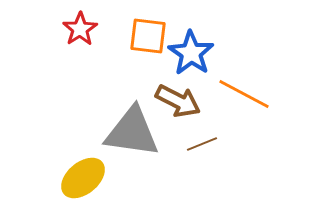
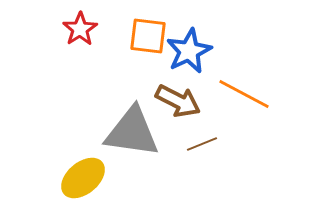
blue star: moved 2 px left, 2 px up; rotated 12 degrees clockwise
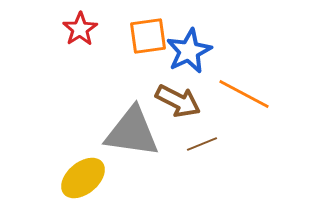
orange square: rotated 15 degrees counterclockwise
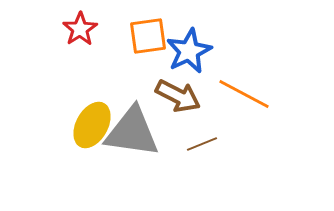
brown arrow: moved 5 px up
yellow ellipse: moved 9 px right, 53 px up; rotated 21 degrees counterclockwise
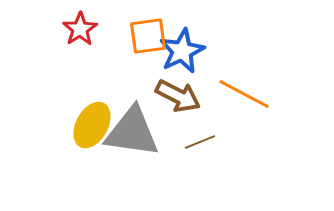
blue star: moved 7 px left
brown line: moved 2 px left, 2 px up
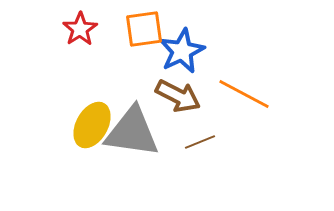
orange square: moved 4 px left, 7 px up
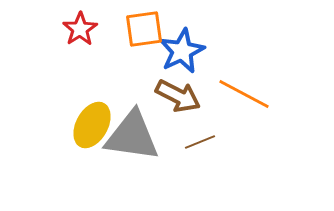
gray triangle: moved 4 px down
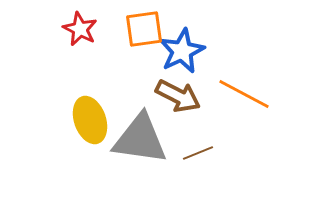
red star: rotated 12 degrees counterclockwise
yellow ellipse: moved 2 px left, 5 px up; rotated 48 degrees counterclockwise
gray triangle: moved 8 px right, 3 px down
brown line: moved 2 px left, 11 px down
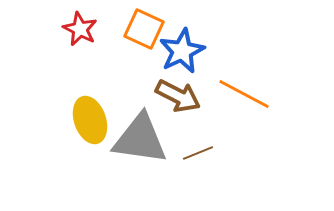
orange square: rotated 33 degrees clockwise
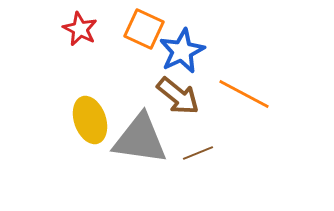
brown arrow: rotated 12 degrees clockwise
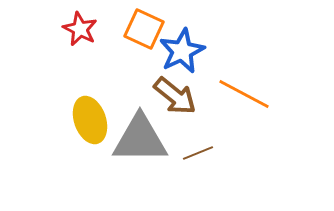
brown arrow: moved 3 px left
gray triangle: rotated 8 degrees counterclockwise
